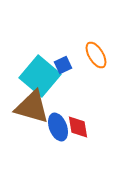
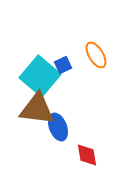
brown triangle: moved 5 px right, 2 px down; rotated 9 degrees counterclockwise
red diamond: moved 9 px right, 28 px down
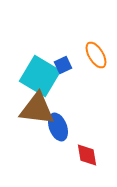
cyan square: rotated 9 degrees counterclockwise
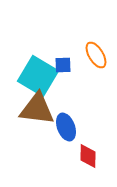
blue square: rotated 24 degrees clockwise
cyan square: moved 2 px left
blue ellipse: moved 8 px right
red diamond: moved 1 px right, 1 px down; rotated 10 degrees clockwise
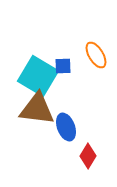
blue square: moved 1 px down
red diamond: rotated 30 degrees clockwise
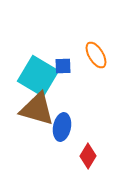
brown triangle: rotated 9 degrees clockwise
blue ellipse: moved 4 px left; rotated 32 degrees clockwise
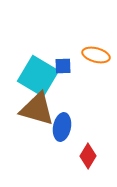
orange ellipse: rotated 44 degrees counterclockwise
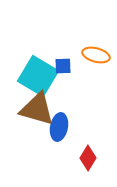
blue ellipse: moved 3 px left
red diamond: moved 2 px down
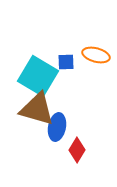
blue square: moved 3 px right, 4 px up
blue ellipse: moved 2 px left
red diamond: moved 11 px left, 8 px up
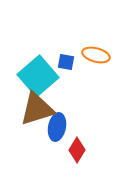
blue square: rotated 12 degrees clockwise
cyan square: rotated 18 degrees clockwise
brown triangle: rotated 33 degrees counterclockwise
